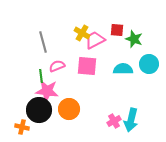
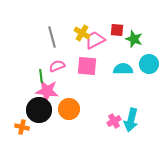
gray line: moved 9 px right, 5 px up
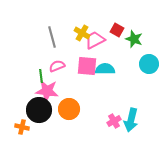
red square: rotated 24 degrees clockwise
cyan semicircle: moved 18 px left
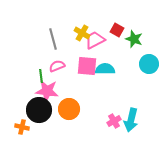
gray line: moved 1 px right, 2 px down
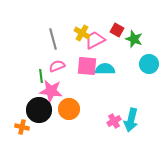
pink star: moved 4 px right
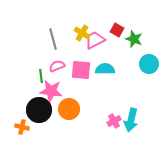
pink square: moved 6 px left, 4 px down
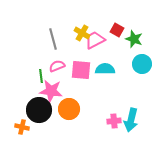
cyan circle: moved 7 px left
pink cross: rotated 24 degrees clockwise
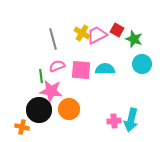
pink trapezoid: moved 2 px right, 5 px up
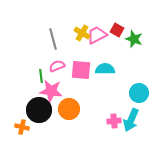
cyan circle: moved 3 px left, 29 px down
cyan arrow: rotated 10 degrees clockwise
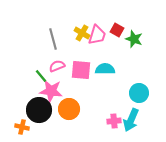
pink trapezoid: rotated 135 degrees clockwise
green line: rotated 32 degrees counterclockwise
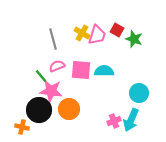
cyan semicircle: moved 1 px left, 2 px down
pink cross: rotated 16 degrees counterclockwise
